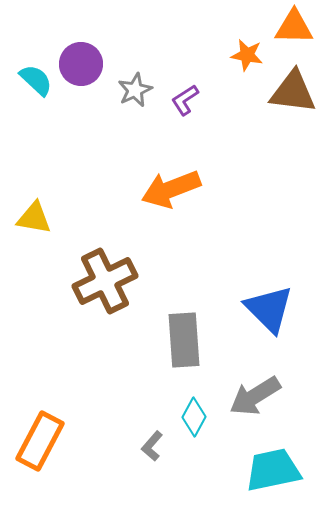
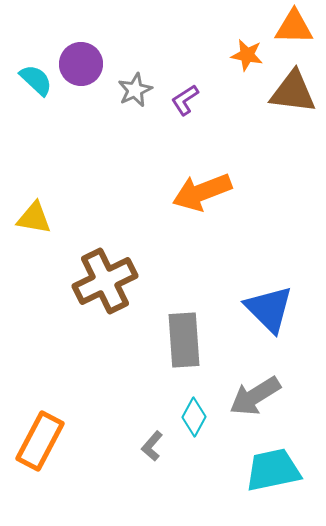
orange arrow: moved 31 px right, 3 px down
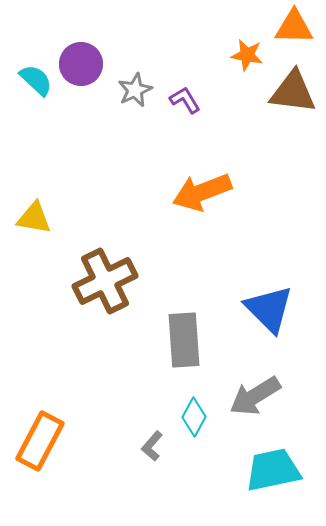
purple L-shape: rotated 92 degrees clockwise
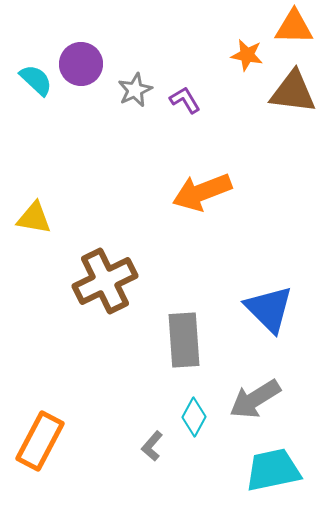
gray arrow: moved 3 px down
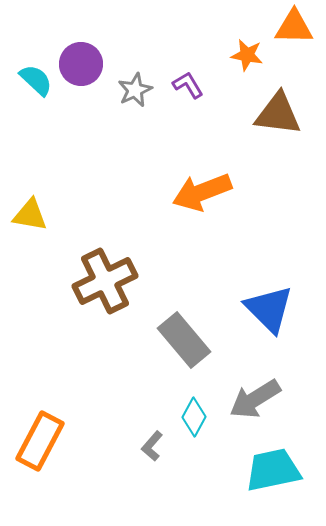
brown triangle: moved 15 px left, 22 px down
purple L-shape: moved 3 px right, 15 px up
yellow triangle: moved 4 px left, 3 px up
gray rectangle: rotated 36 degrees counterclockwise
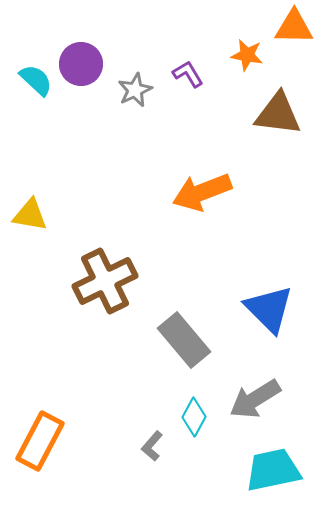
purple L-shape: moved 11 px up
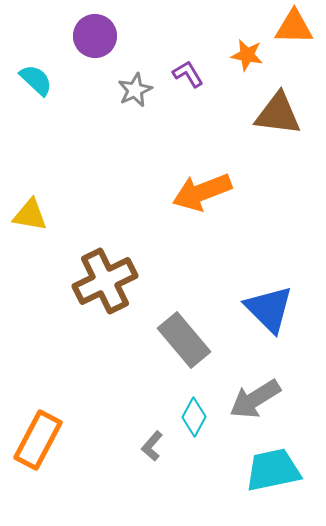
purple circle: moved 14 px right, 28 px up
orange rectangle: moved 2 px left, 1 px up
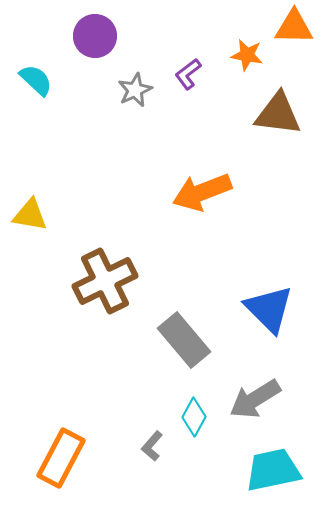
purple L-shape: rotated 96 degrees counterclockwise
orange rectangle: moved 23 px right, 18 px down
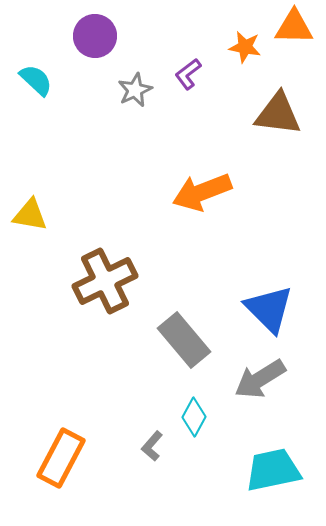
orange star: moved 2 px left, 8 px up
gray arrow: moved 5 px right, 20 px up
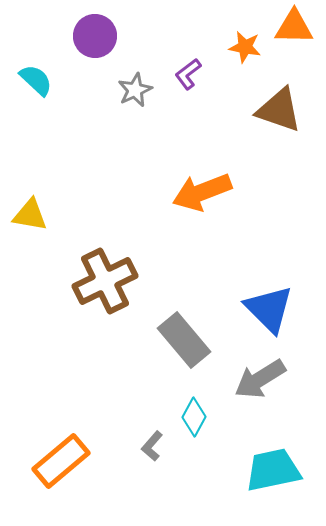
brown triangle: moved 1 px right, 4 px up; rotated 12 degrees clockwise
orange rectangle: moved 3 px down; rotated 22 degrees clockwise
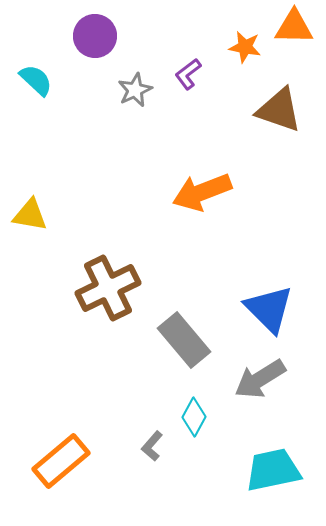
brown cross: moved 3 px right, 7 px down
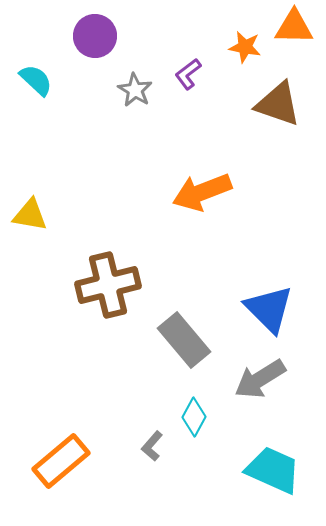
gray star: rotated 16 degrees counterclockwise
brown triangle: moved 1 px left, 6 px up
brown cross: moved 3 px up; rotated 12 degrees clockwise
cyan trapezoid: rotated 36 degrees clockwise
